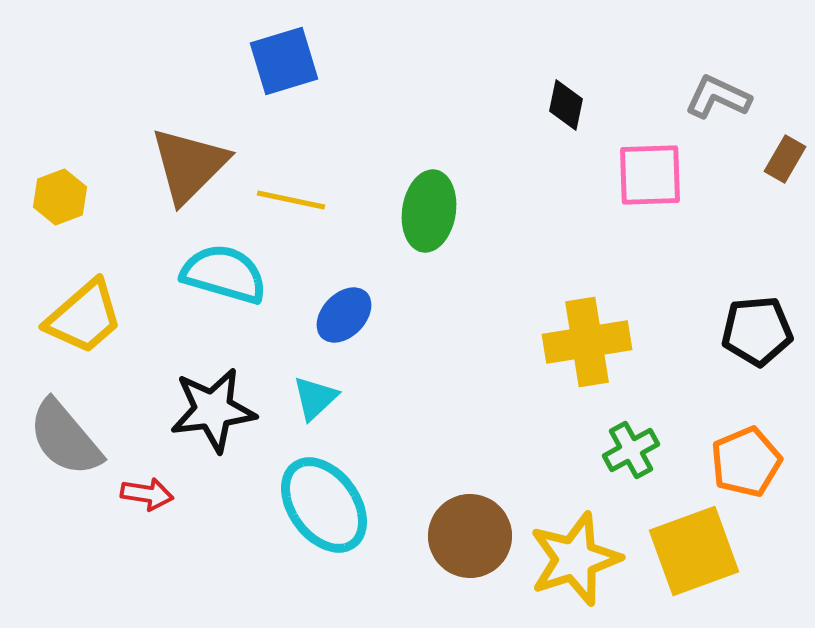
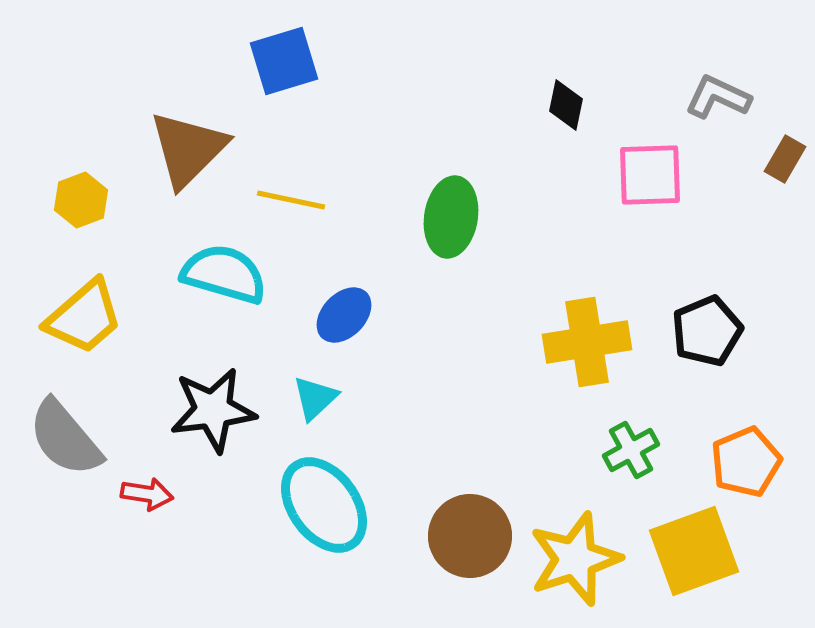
brown triangle: moved 1 px left, 16 px up
yellow hexagon: moved 21 px right, 3 px down
green ellipse: moved 22 px right, 6 px down
black pentagon: moved 50 px left; rotated 18 degrees counterclockwise
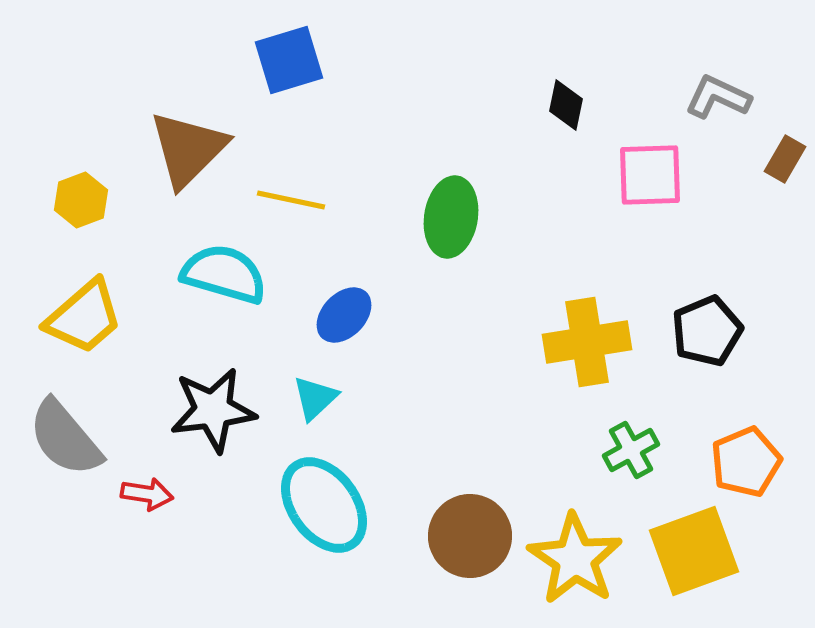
blue square: moved 5 px right, 1 px up
yellow star: rotated 20 degrees counterclockwise
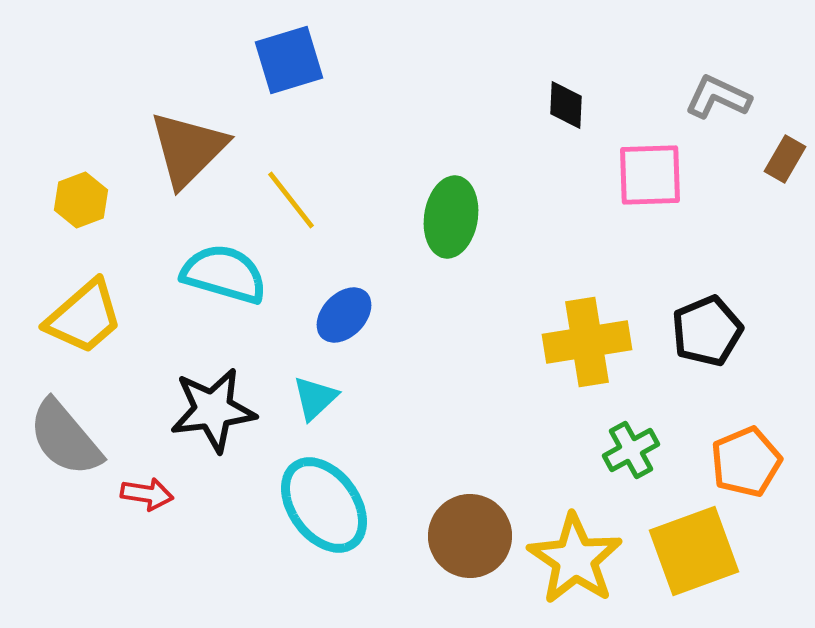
black diamond: rotated 9 degrees counterclockwise
yellow line: rotated 40 degrees clockwise
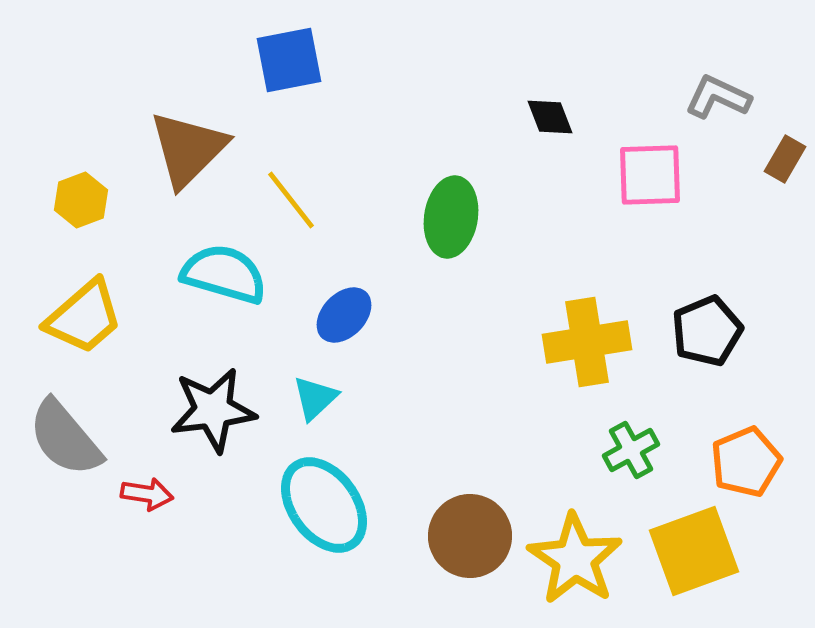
blue square: rotated 6 degrees clockwise
black diamond: moved 16 px left, 12 px down; rotated 24 degrees counterclockwise
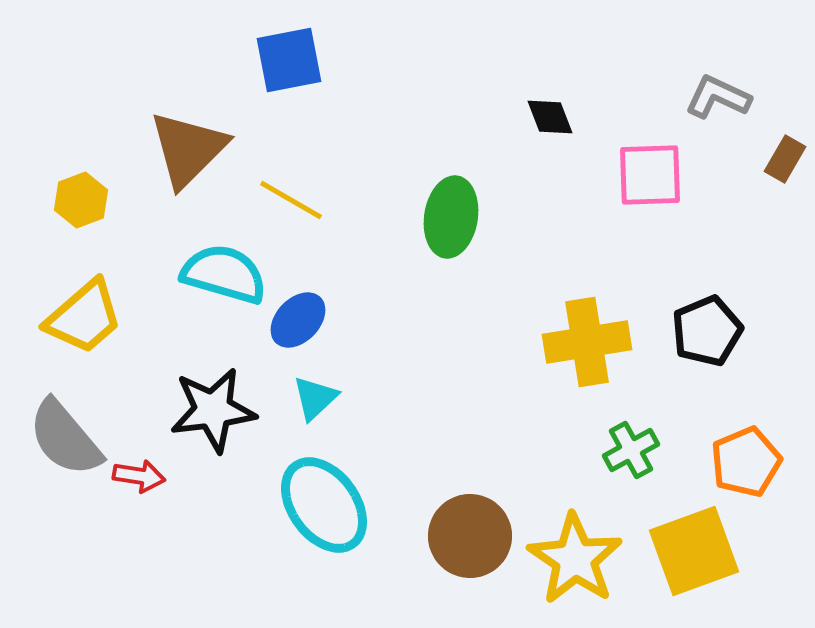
yellow line: rotated 22 degrees counterclockwise
blue ellipse: moved 46 px left, 5 px down
red arrow: moved 8 px left, 18 px up
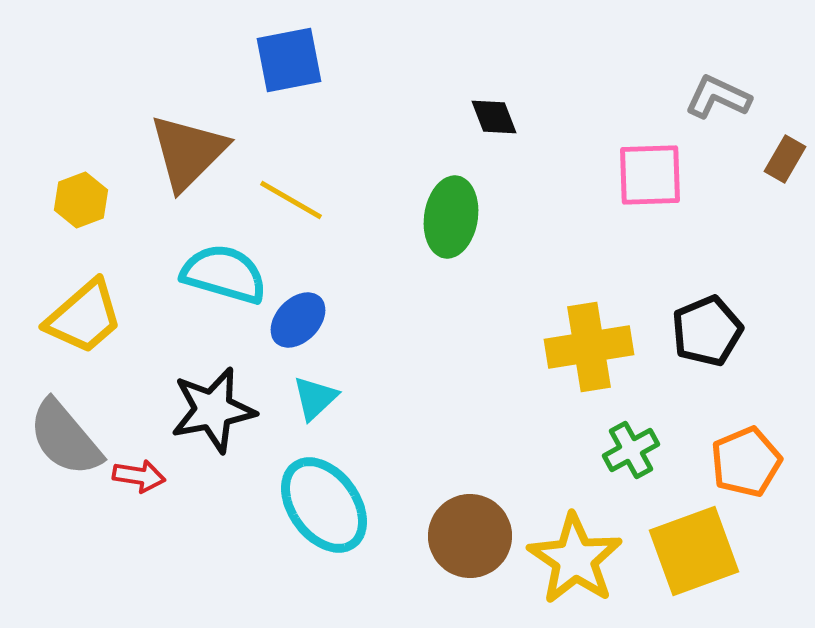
black diamond: moved 56 px left
brown triangle: moved 3 px down
yellow cross: moved 2 px right, 5 px down
black star: rotated 4 degrees counterclockwise
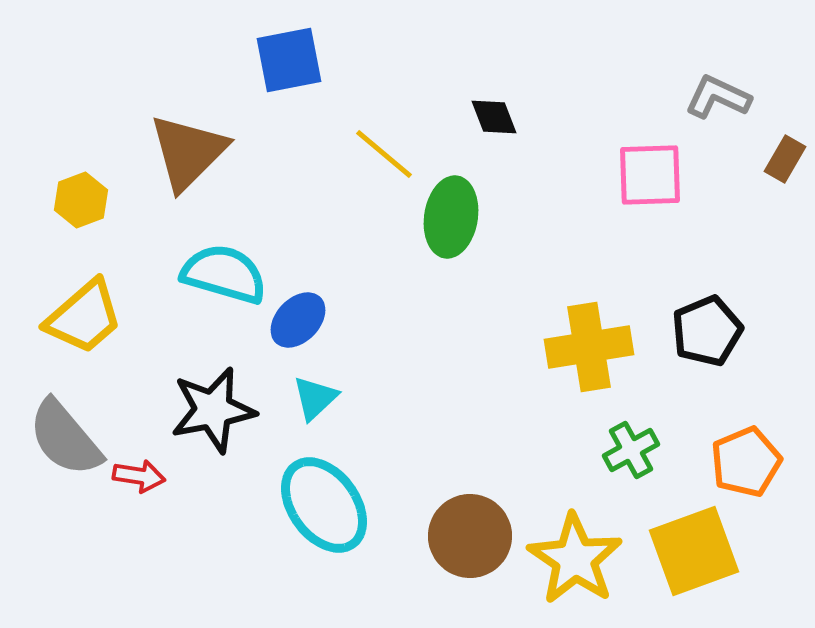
yellow line: moved 93 px right, 46 px up; rotated 10 degrees clockwise
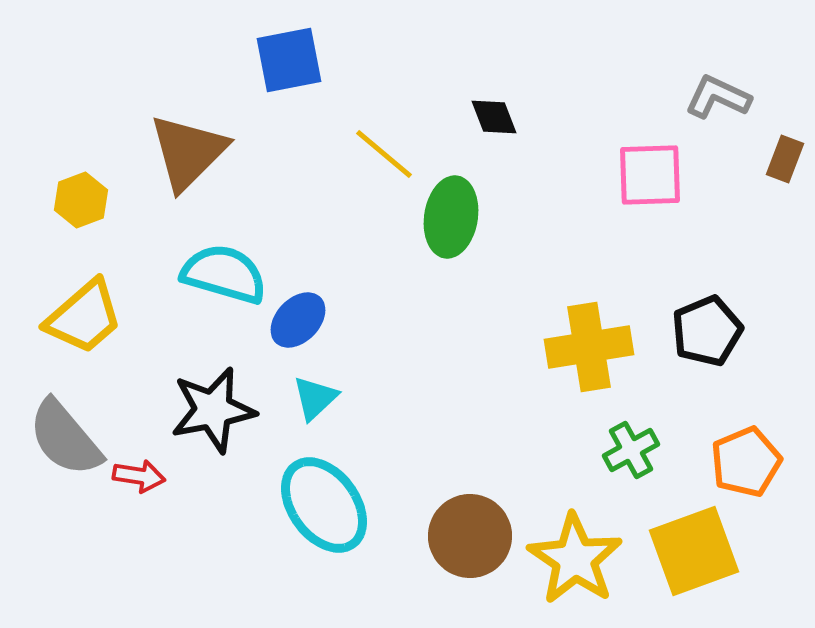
brown rectangle: rotated 9 degrees counterclockwise
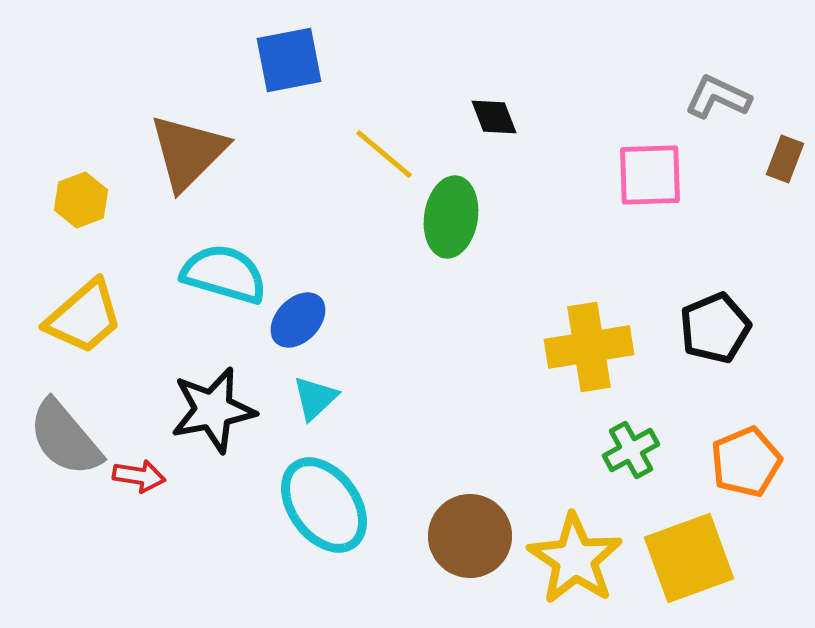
black pentagon: moved 8 px right, 3 px up
yellow square: moved 5 px left, 7 px down
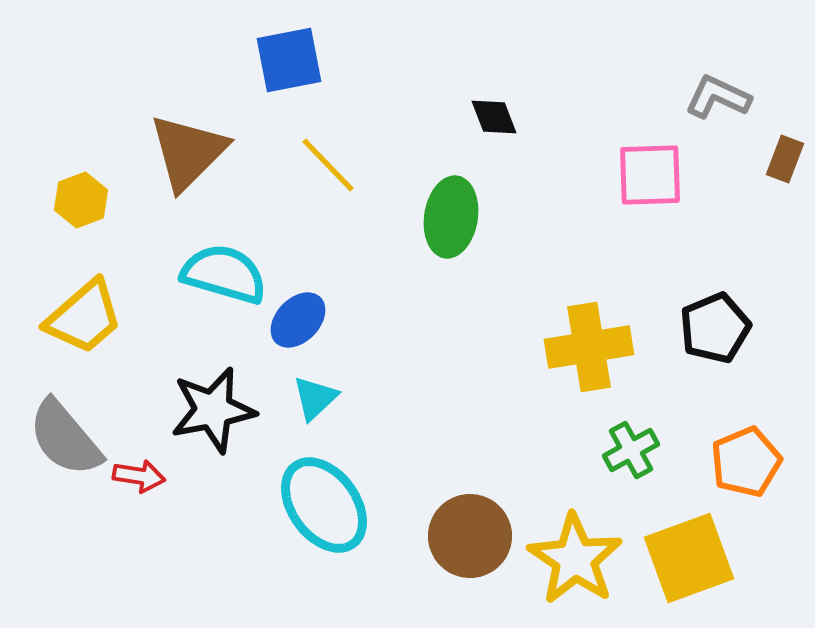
yellow line: moved 56 px left, 11 px down; rotated 6 degrees clockwise
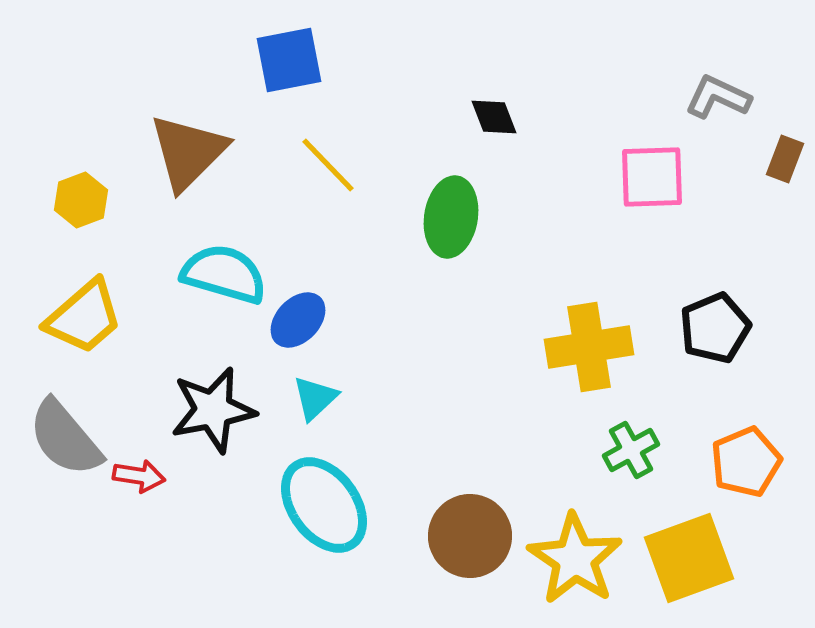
pink square: moved 2 px right, 2 px down
